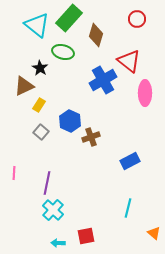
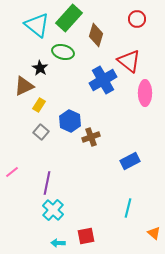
pink line: moved 2 px left, 1 px up; rotated 48 degrees clockwise
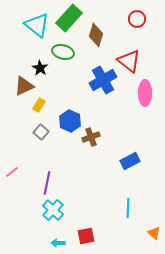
cyan line: rotated 12 degrees counterclockwise
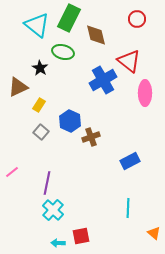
green rectangle: rotated 16 degrees counterclockwise
brown diamond: rotated 30 degrees counterclockwise
brown triangle: moved 6 px left, 1 px down
red square: moved 5 px left
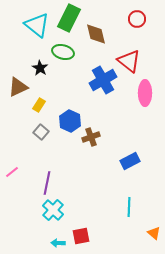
brown diamond: moved 1 px up
cyan line: moved 1 px right, 1 px up
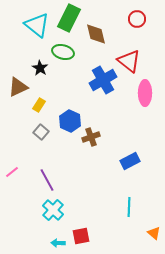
purple line: moved 3 px up; rotated 40 degrees counterclockwise
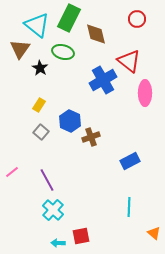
brown triangle: moved 2 px right, 38 px up; rotated 30 degrees counterclockwise
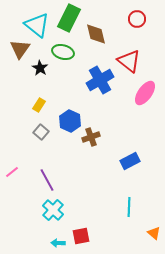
blue cross: moved 3 px left
pink ellipse: rotated 35 degrees clockwise
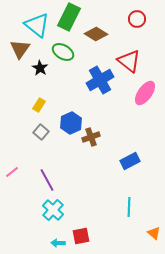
green rectangle: moved 1 px up
brown diamond: rotated 45 degrees counterclockwise
green ellipse: rotated 15 degrees clockwise
blue hexagon: moved 1 px right, 2 px down; rotated 10 degrees clockwise
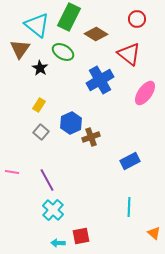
red triangle: moved 7 px up
pink line: rotated 48 degrees clockwise
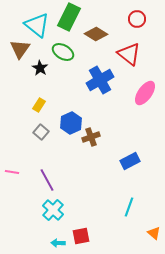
cyan line: rotated 18 degrees clockwise
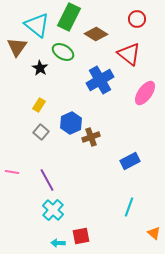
brown triangle: moved 3 px left, 2 px up
